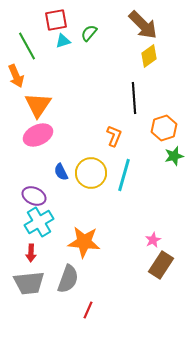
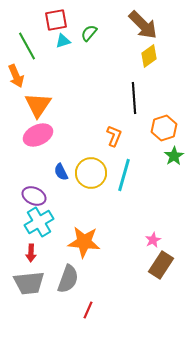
green star: rotated 18 degrees counterclockwise
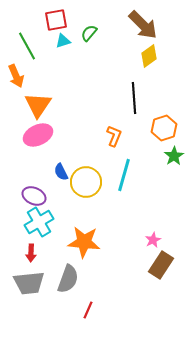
yellow circle: moved 5 px left, 9 px down
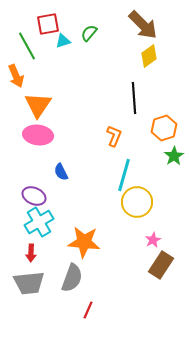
red square: moved 8 px left, 4 px down
pink ellipse: rotated 32 degrees clockwise
yellow circle: moved 51 px right, 20 px down
gray semicircle: moved 4 px right, 1 px up
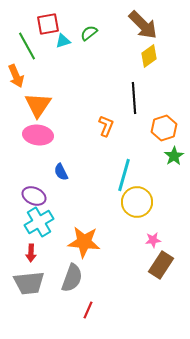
green semicircle: rotated 12 degrees clockwise
orange L-shape: moved 8 px left, 10 px up
pink star: rotated 21 degrees clockwise
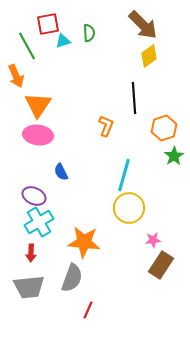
green semicircle: rotated 126 degrees clockwise
yellow circle: moved 8 px left, 6 px down
gray trapezoid: moved 4 px down
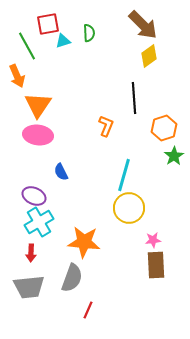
orange arrow: moved 1 px right
brown rectangle: moved 5 px left; rotated 36 degrees counterclockwise
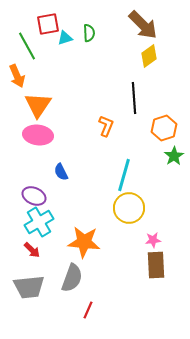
cyan triangle: moved 2 px right, 3 px up
red arrow: moved 1 px right, 3 px up; rotated 48 degrees counterclockwise
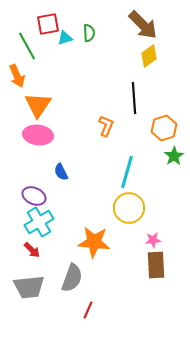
cyan line: moved 3 px right, 3 px up
orange star: moved 10 px right
